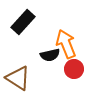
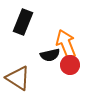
black rectangle: rotated 20 degrees counterclockwise
red circle: moved 4 px left, 4 px up
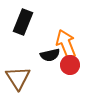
brown triangle: rotated 24 degrees clockwise
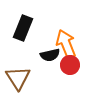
black rectangle: moved 6 px down
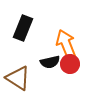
black semicircle: moved 7 px down
red circle: moved 1 px up
brown triangle: rotated 24 degrees counterclockwise
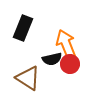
black semicircle: moved 2 px right, 3 px up
brown triangle: moved 10 px right
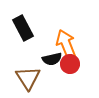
black rectangle: rotated 50 degrees counterclockwise
brown triangle: rotated 24 degrees clockwise
